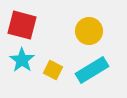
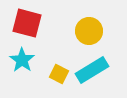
red square: moved 5 px right, 2 px up
yellow square: moved 6 px right, 4 px down
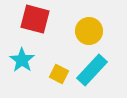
red square: moved 8 px right, 4 px up
cyan rectangle: rotated 16 degrees counterclockwise
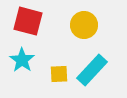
red square: moved 7 px left, 2 px down
yellow circle: moved 5 px left, 6 px up
yellow square: rotated 30 degrees counterclockwise
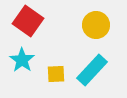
red square: rotated 20 degrees clockwise
yellow circle: moved 12 px right
yellow square: moved 3 px left
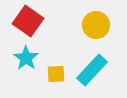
cyan star: moved 4 px right, 2 px up
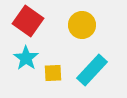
yellow circle: moved 14 px left
yellow square: moved 3 px left, 1 px up
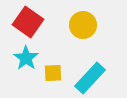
red square: moved 1 px down
yellow circle: moved 1 px right
cyan rectangle: moved 2 px left, 8 px down
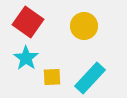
yellow circle: moved 1 px right, 1 px down
yellow square: moved 1 px left, 4 px down
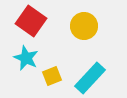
red square: moved 3 px right, 1 px up
cyan star: rotated 10 degrees counterclockwise
yellow square: moved 1 px up; rotated 18 degrees counterclockwise
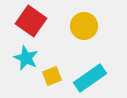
cyan rectangle: rotated 12 degrees clockwise
